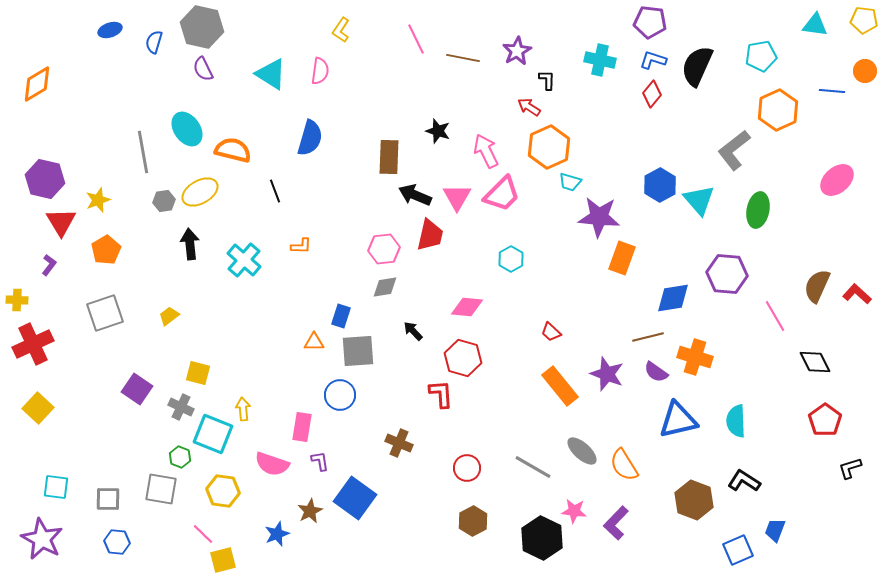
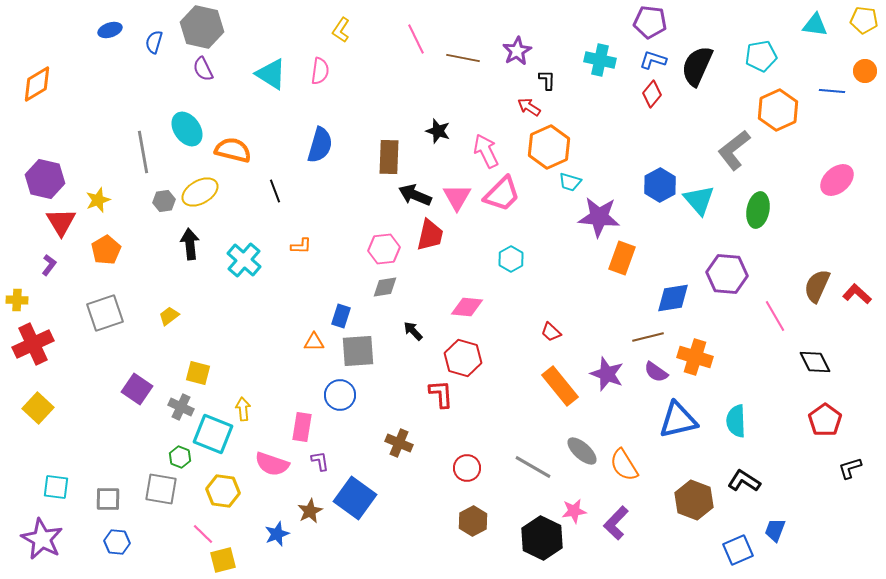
blue semicircle at (310, 138): moved 10 px right, 7 px down
pink star at (574, 511): rotated 15 degrees counterclockwise
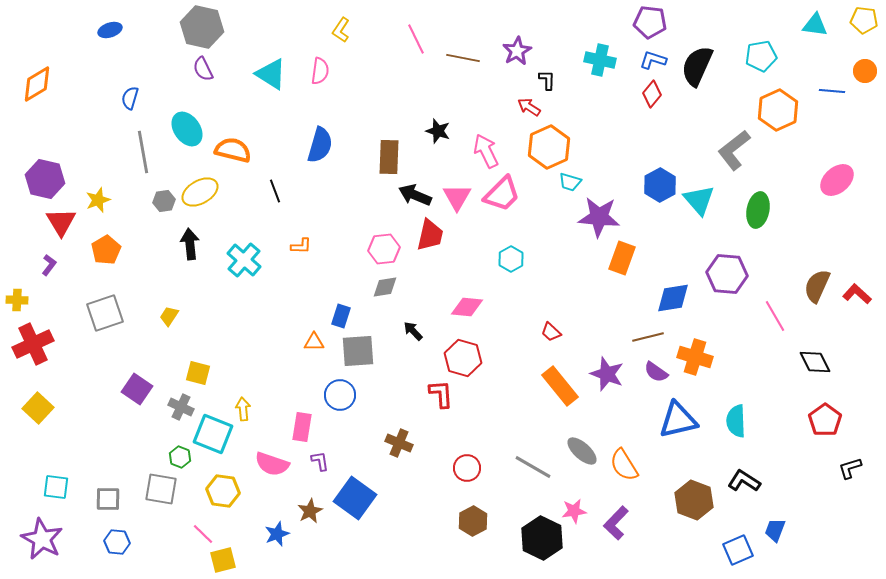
blue semicircle at (154, 42): moved 24 px left, 56 px down
yellow trapezoid at (169, 316): rotated 20 degrees counterclockwise
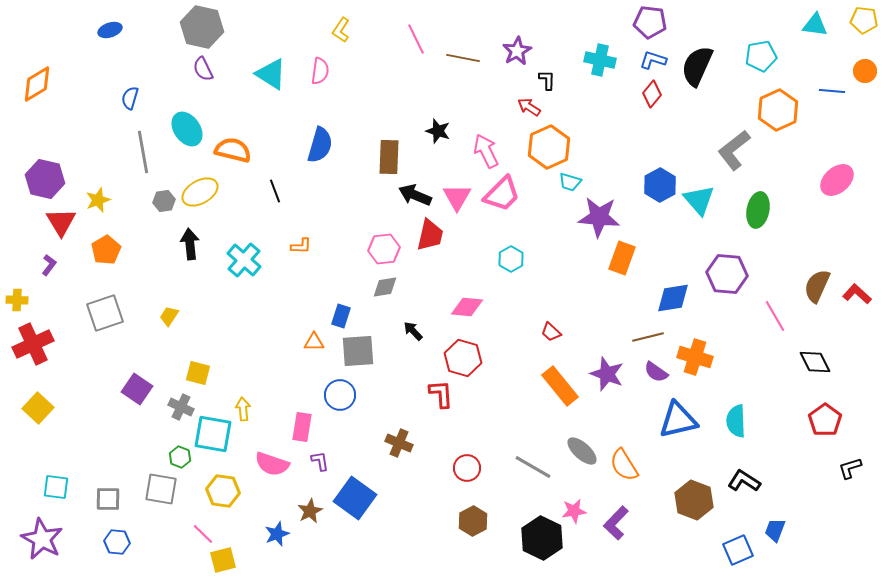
cyan square at (213, 434): rotated 12 degrees counterclockwise
